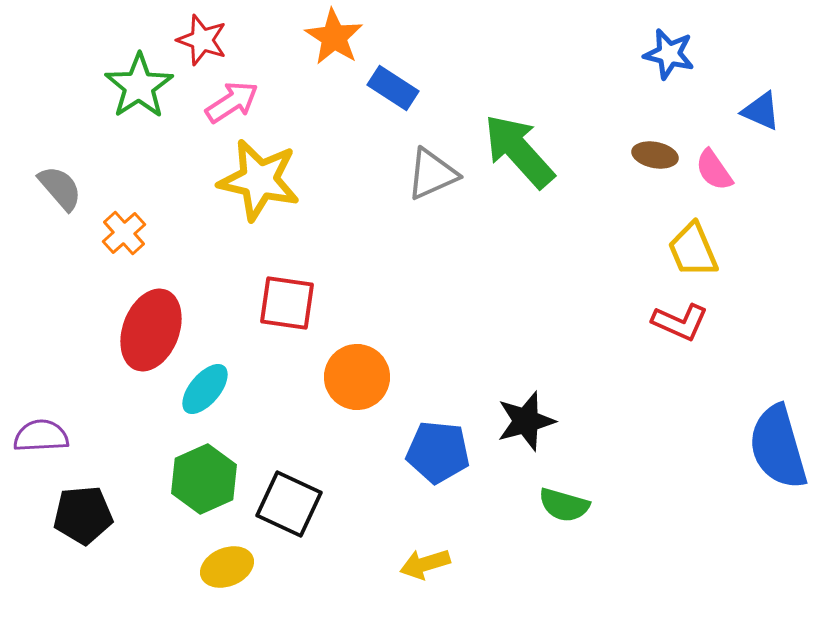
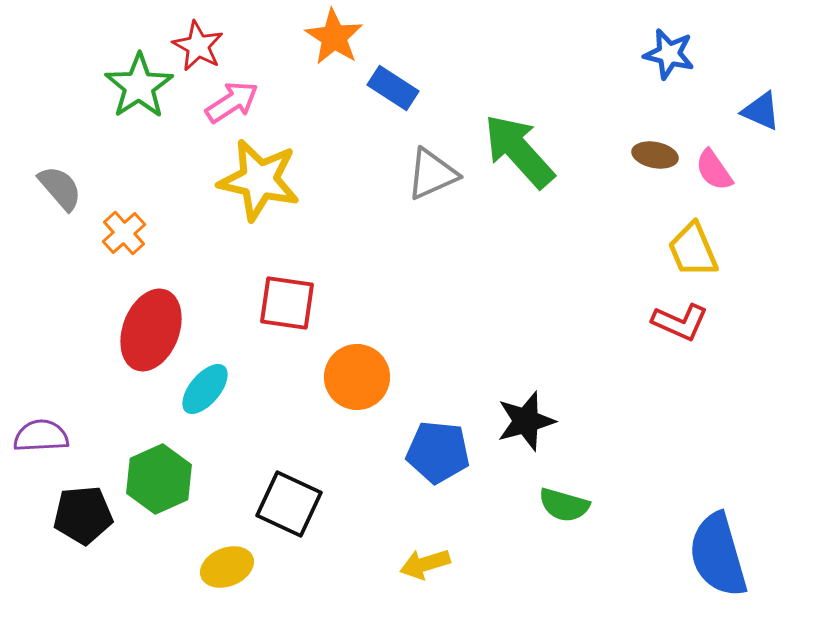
red star: moved 4 px left, 6 px down; rotated 9 degrees clockwise
blue semicircle: moved 60 px left, 108 px down
green hexagon: moved 45 px left
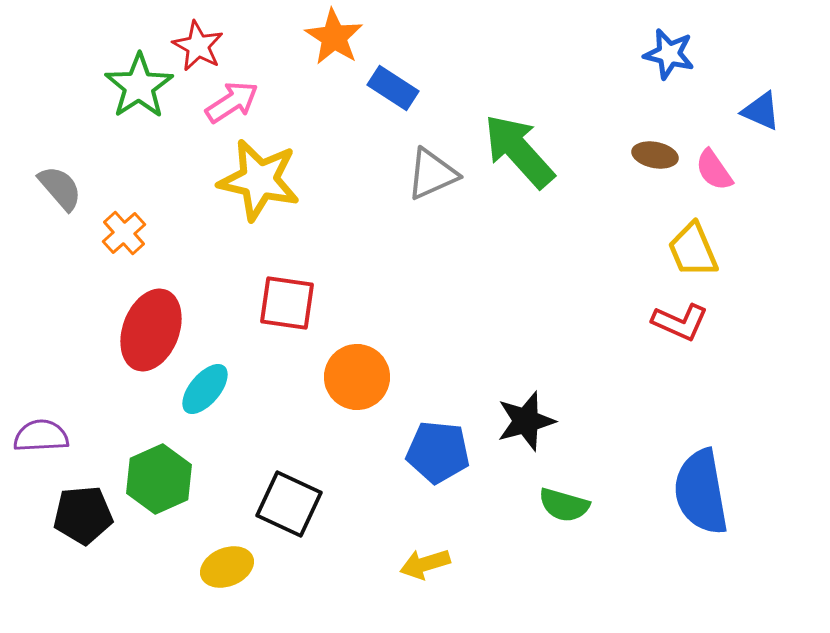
blue semicircle: moved 17 px left, 63 px up; rotated 6 degrees clockwise
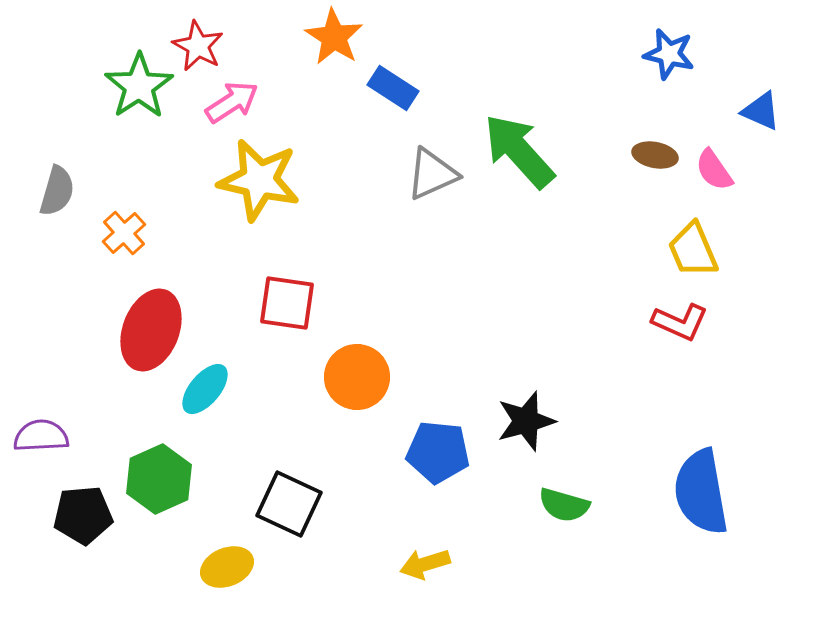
gray semicircle: moved 3 px left, 3 px down; rotated 57 degrees clockwise
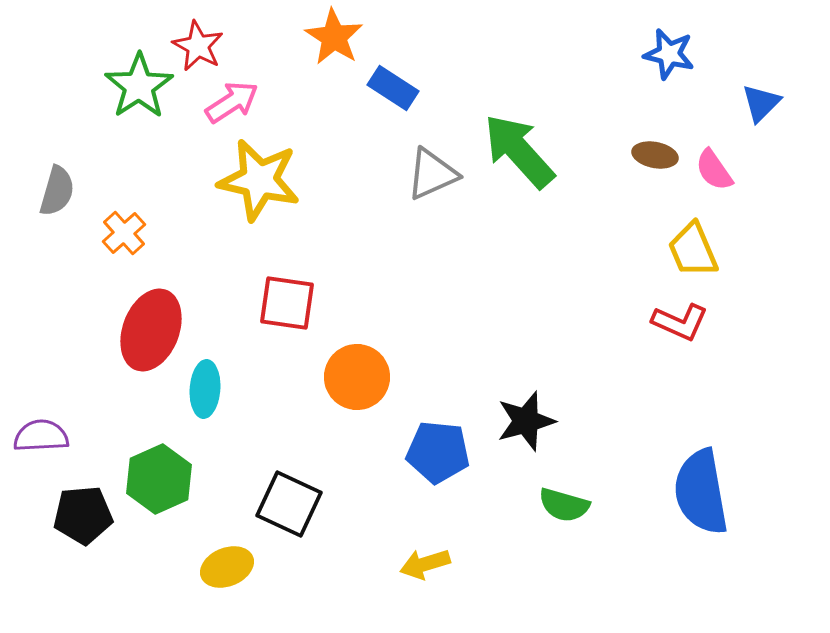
blue triangle: moved 8 px up; rotated 51 degrees clockwise
cyan ellipse: rotated 36 degrees counterclockwise
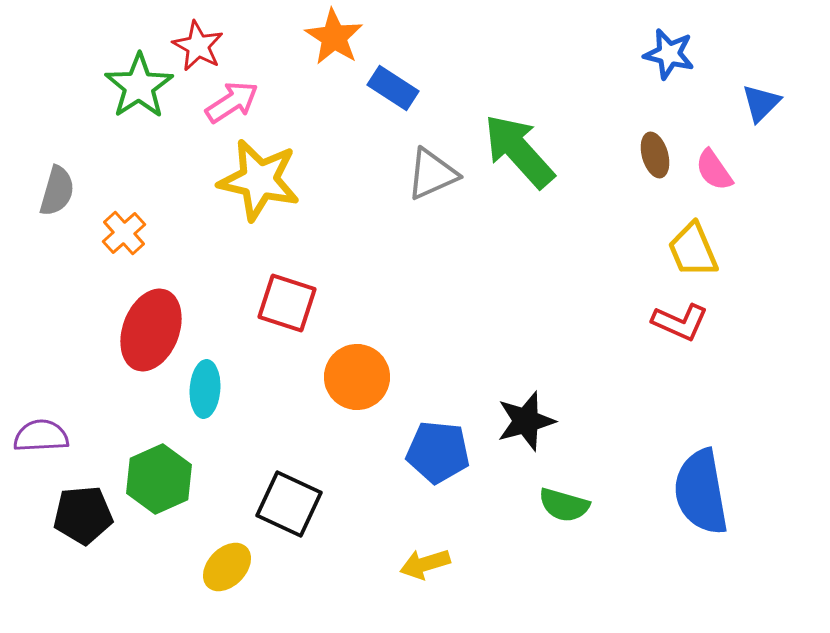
brown ellipse: rotated 63 degrees clockwise
red square: rotated 10 degrees clockwise
yellow ellipse: rotated 24 degrees counterclockwise
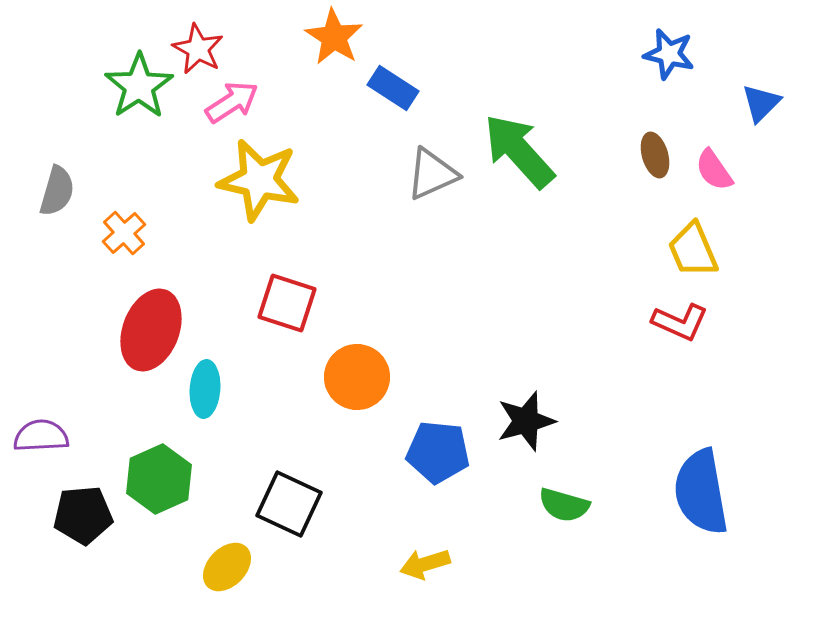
red star: moved 3 px down
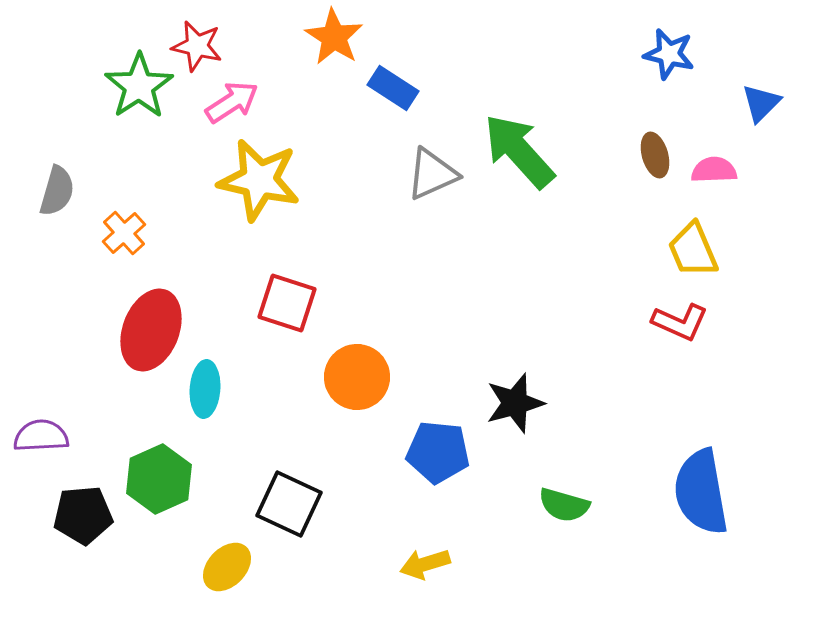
red star: moved 1 px left, 3 px up; rotated 15 degrees counterclockwise
pink semicircle: rotated 123 degrees clockwise
black star: moved 11 px left, 18 px up
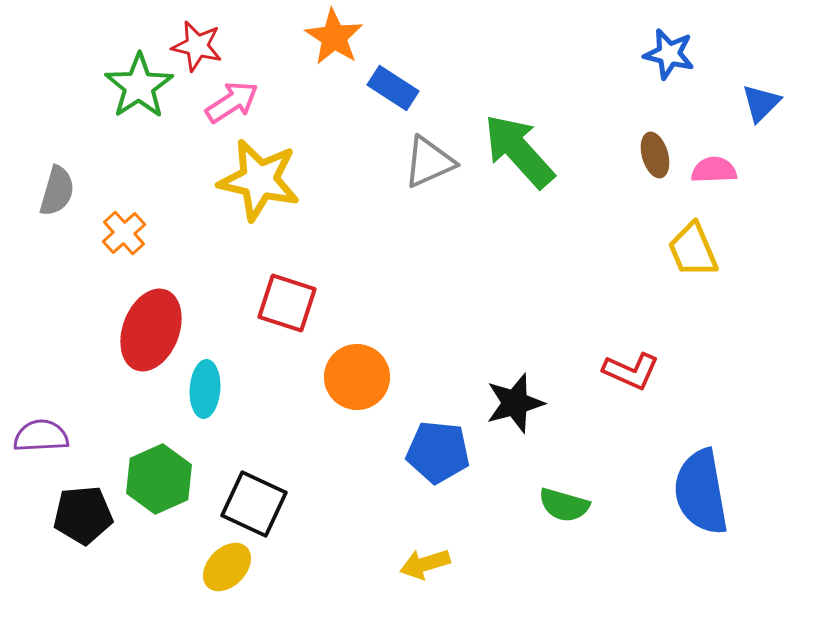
gray triangle: moved 3 px left, 12 px up
red L-shape: moved 49 px left, 49 px down
black square: moved 35 px left
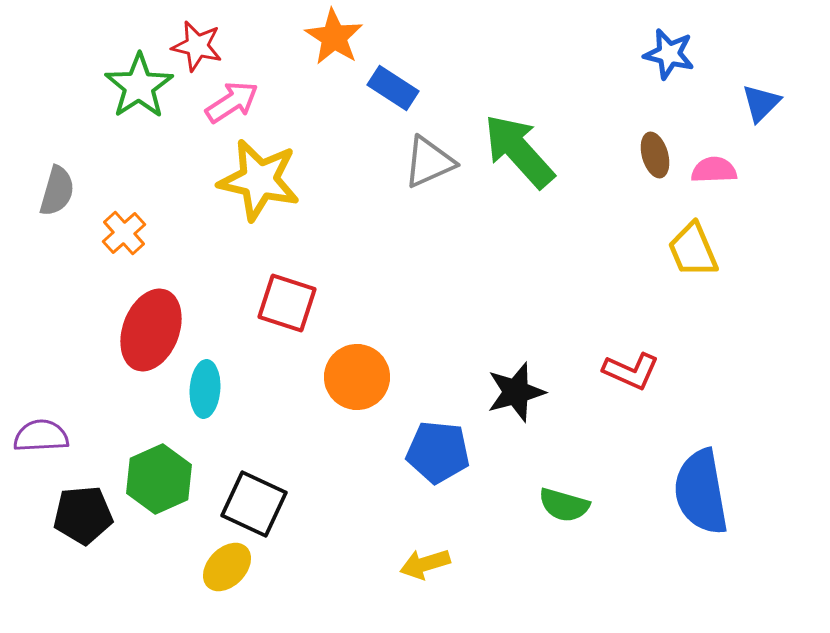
black star: moved 1 px right, 11 px up
